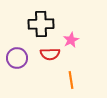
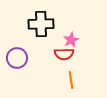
red semicircle: moved 14 px right
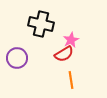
black cross: rotated 15 degrees clockwise
red semicircle: rotated 30 degrees counterclockwise
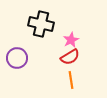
red semicircle: moved 6 px right, 3 px down
